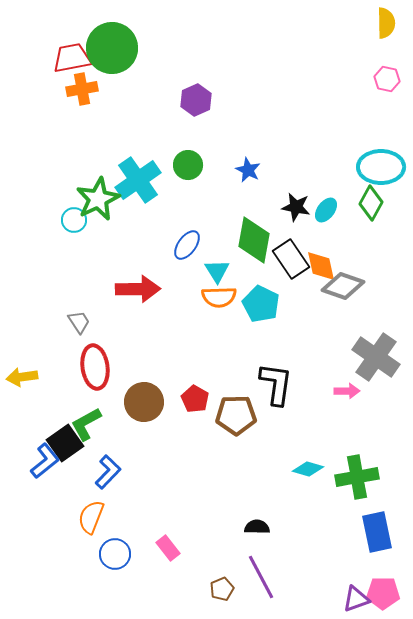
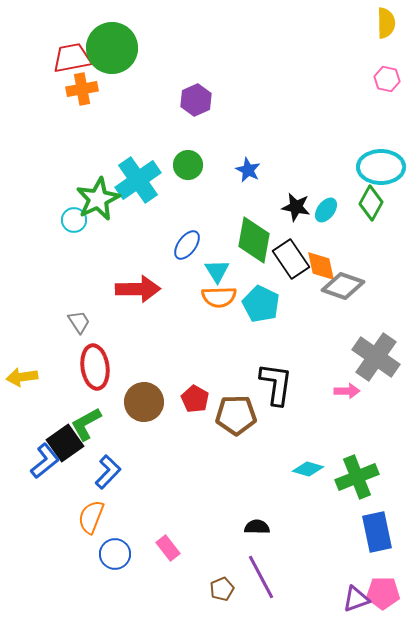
green cross at (357, 477): rotated 12 degrees counterclockwise
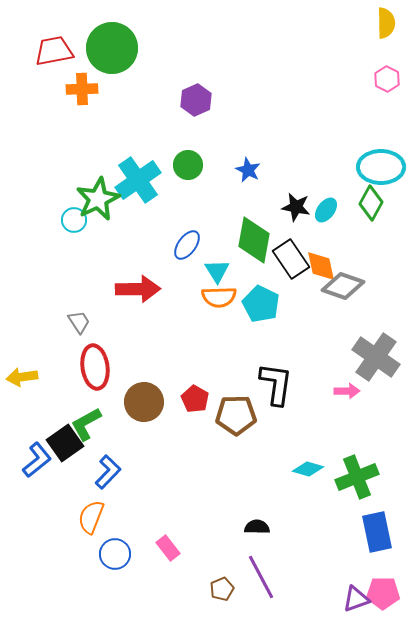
red trapezoid at (72, 58): moved 18 px left, 7 px up
pink hexagon at (387, 79): rotated 15 degrees clockwise
orange cross at (82, 89): rotated 8 degrees clockwise
blue L-shape at (45, 461): moved 8 px left, 1 px up
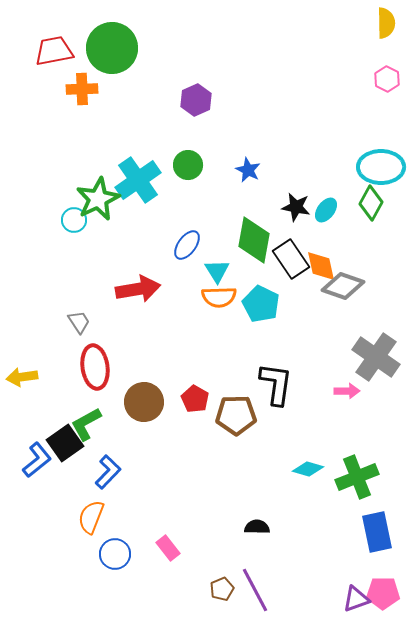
red arrow at (138, 289): rotated 9 degrees counterclockwise
purple line at (261, 577): moved 6 px left, 13 px down
